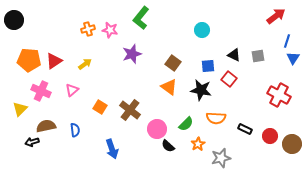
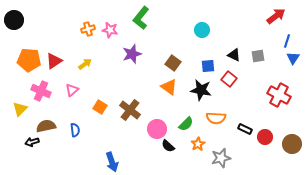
red circle: moved 5 px left, 1 px down
blue arrow: moved 13 px down
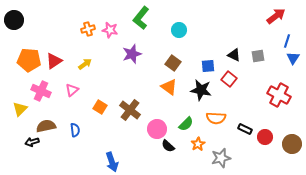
cyan circle: moved 23 px left
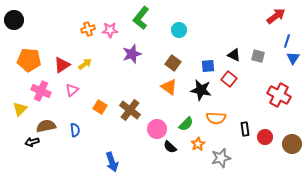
pink star: rotated 14 degrees counterclockwise
gray square: rotated 24 degrees clockwise
red triangle: moved 8 px right, 4 px down
black rectangle: rotated 56 degrees clockwise
black semicircle: moved 2 px right, 1 px down
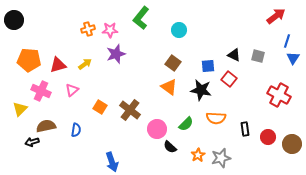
purple star: moved 16 px left
red triangle: moved 4 px left; rotated 18 degrees clockwise
blue semicircle: moved 1 px right; rotated 16 degrees clockwise
red circle: moved 3 px right
orange star: moved 11 px down
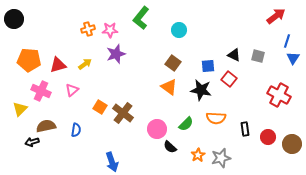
black circle: moved 1 px up
brown cross: moved 7 px left, 3 px down
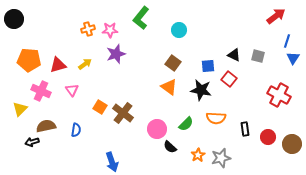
pink triangle: rotated 24 degrees counterclockwise
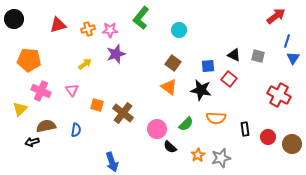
red triangle: moved 40 px up
orange square: moved 3 px left, 2 px up; rotated 16 degrees counterclockwise
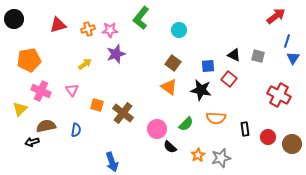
orange pentagon: rotated 15 degrees counterclockwise
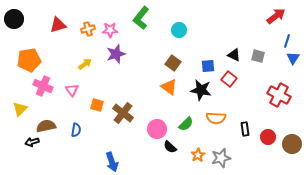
pink cross: moved 2 px right, 5 px up
